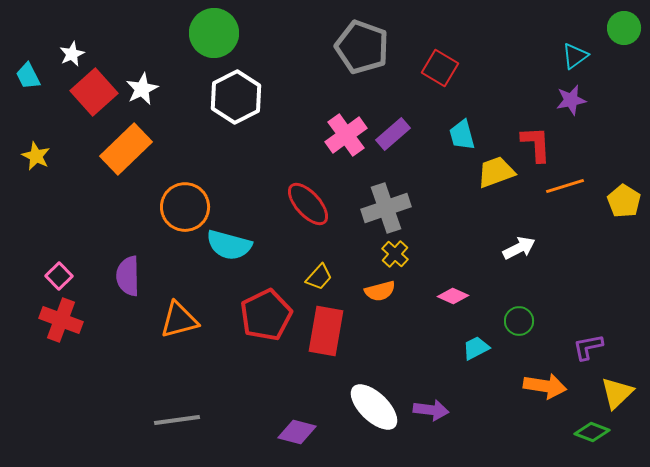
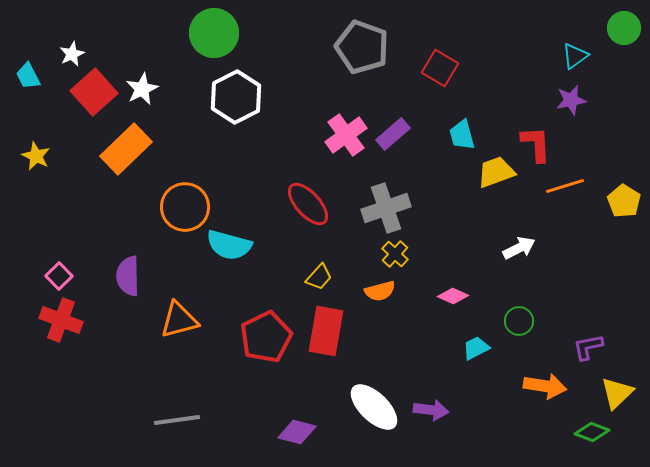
red pentagon at (266, 315): moved 22 px down
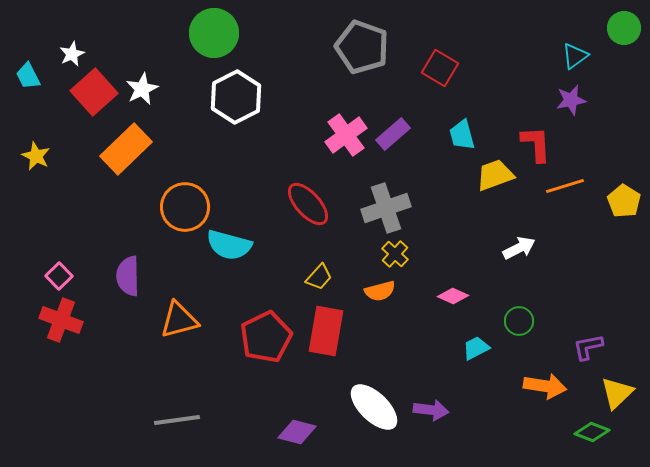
yellow trapezoid at (496, 172): moved 1 px left, 3 px down
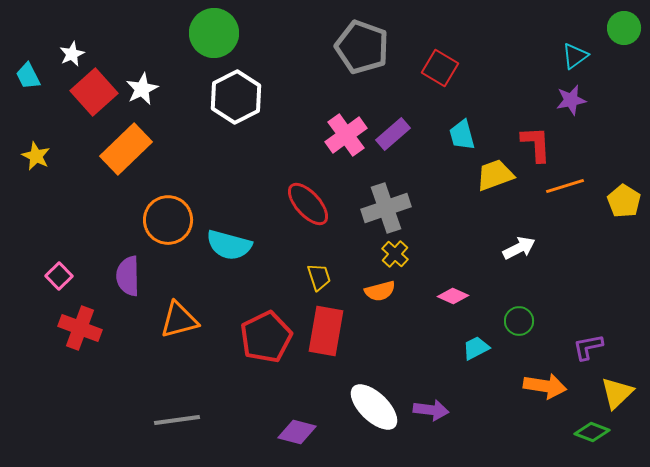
orange circle at (185, 207): moved 17 px left, 13 px down
yellow trapezoid at (319, 277): rotated 60 degrees counterclockwise
red cross at (61, 320): moved 19 px right, 8 px down
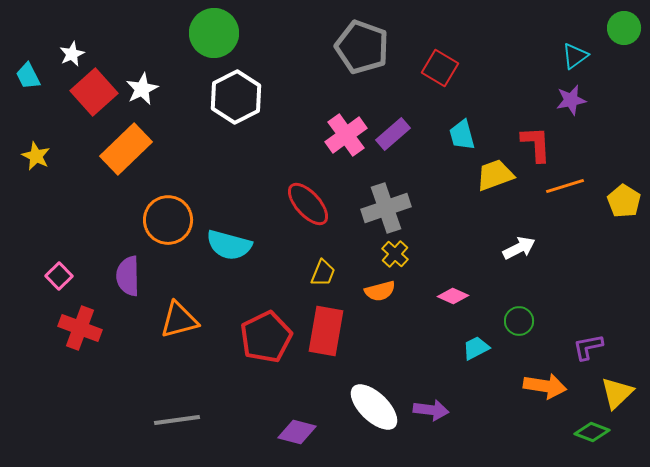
yellow trapezoid at (319, 277): moved 4 px right, 4 px up; rotated 40 degrees clockwise
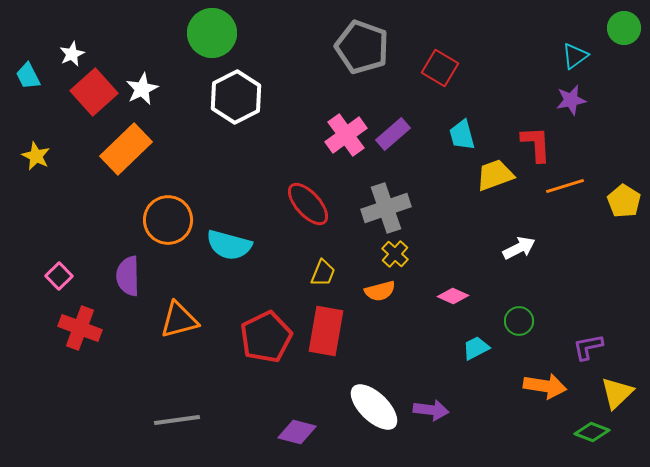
green circle at (214, 33): moved 2 px left
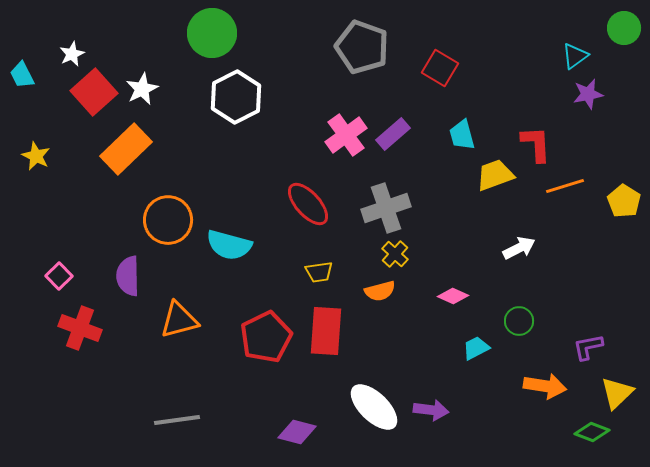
cyan trapezoid at (28, 76): moved 6 px left, 1 px up
purple star at (571, 100): moved 17 px right, 6 px up
yellow trapezoid at (323, 273): moved 4 px left, 1 px up; rotated 60 degrees clockwise
red rectangle at (326, 331): rotated 6 degrees counterclockwise
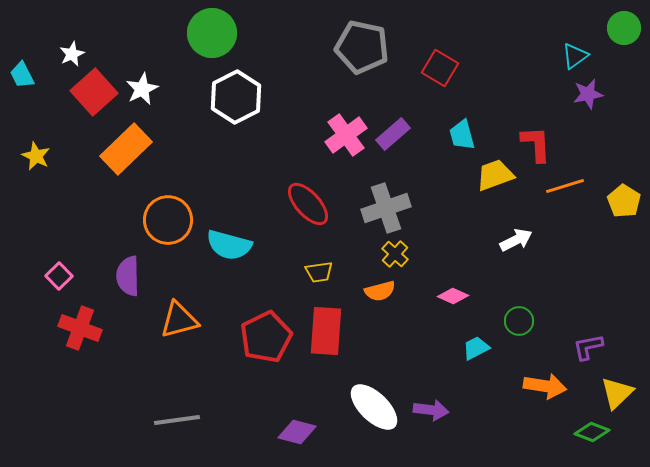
gray pentagon at (362, 47): rotated 8 degrees counterclockwise
white arrow at (519, 248): moved 3 px left, 8 px up
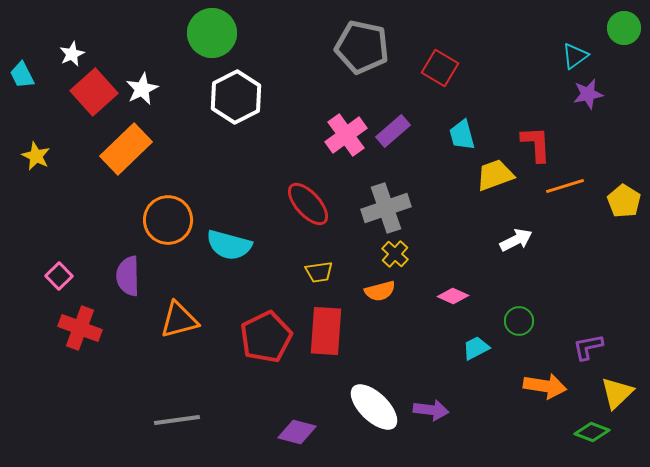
purple rectangle at (393, 134): moved 3 px up
